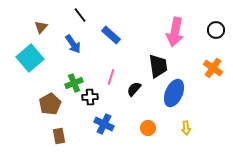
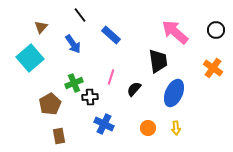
pink arrow: rotated 120 degrees clockwise
black trapezoid: moved 5 px up
yellow arrow: moved 10 px left
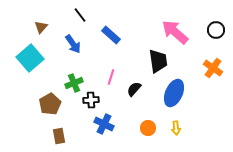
black cross: moved 1 px right, 3 px down
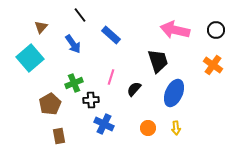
pink arrow: moved 2 px up; rotated 28 degrees counterclockwise
black trapezoid: rotated 10 degrees counterclockwise
orange cross: moved 3 px up
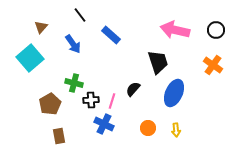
black trapezoid: moved 1 px down
pink line: moved 1 px right, 24 px down
green cross: rotated 36 degrees clockwise
black semicircle: moved 1 px left
yellow arrow: moved 2 px down
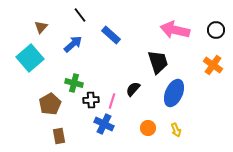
blue arrow: rotated 96 degrees counterclockwise
yellow arrow: rotated 16 degrees counterclockwise
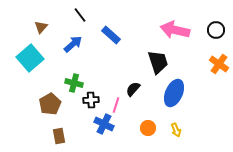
orange cross: moved 6 px right, 1 px up
pink line: moved 4 px right, 4 px down
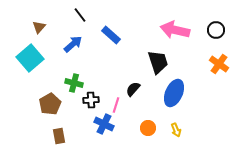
brown triangle: moved 2 px left
